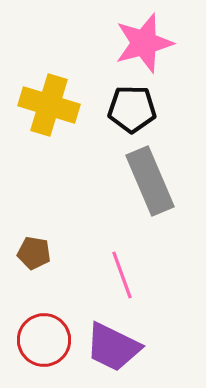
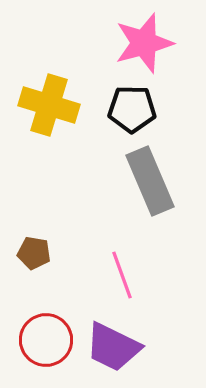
red circle: moved 2 px right
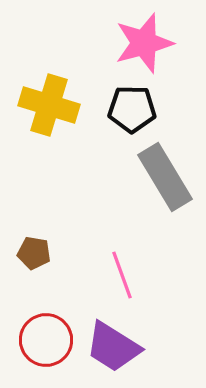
gray rectangle: moved 15 px right, 4 px up; rotated 8 degrees counterclockwise
purple trapezoid: rotated 6 degrees clockwise
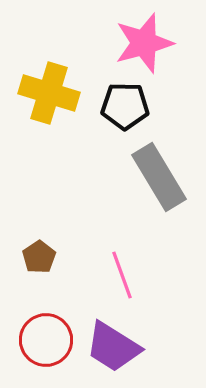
yellow cross: moved 12 px up
black pentagon: moved 7 px left, 3 px up
gray rectangle: moved 6 px left
brown pentagon: moved 5 px right, 4 px down; rotated 28 degrees clockwise
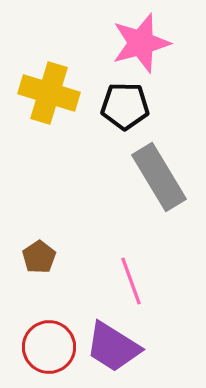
pink star: moved 3 px left
pink line: moved 9 px right, 6 px down
red circle: moved 3 px right, 7 px down
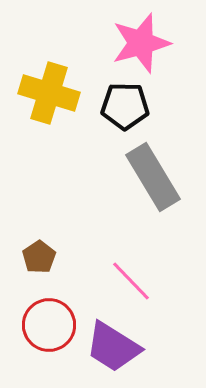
gray rectangle: moved 6 px left
pink line: rotated 24 degrees counterclockwise
red circle: moved 22 px up
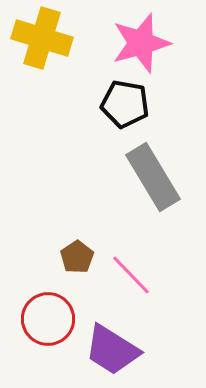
yellow cross: moved 7 px left, 55 px up
black pentagon: moved 2 px up; rotated 9 degrees clockwise
brown pentagon: moved 38 px right
pink line: moved 6 px up
red circle: moved 1 px left, 6 px up
purple trapezoid: moved 1 px left, 3 px down
